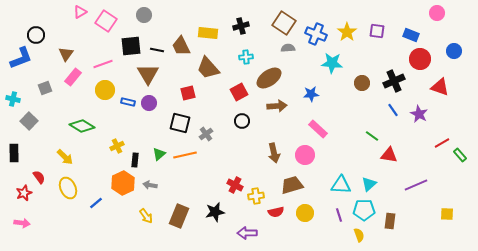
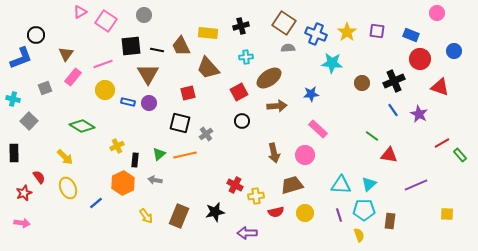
gray arrow at (150, 185): moved 5 px right, 5 px up
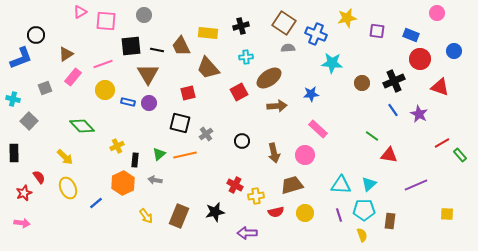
pink square at (106, 21): rotated 30 degrees counterclockwise
yellow star at (347, 32): moved 14 px up; rotated 24 degrees clockwise
brown triangle at (66, 54): rotated 21 degrees clockwise
black circle at (242, 121): moved 20 px down
green diamond at (82, 126): rotated 15 degrees clockwise
yellow semicircle at (359, 235): moved 3 px right
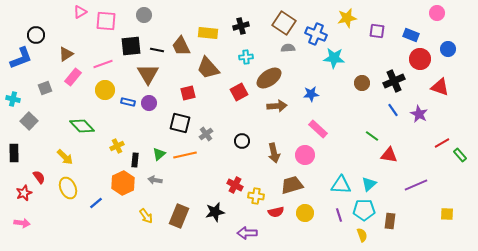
blue circle at (454, 51): moved 6 px left, 2 px up
cyan star at (332, 63): moved 2 px right, 5 px up
yellow cross at (256, 196): rotated 14 degrees clockwise
